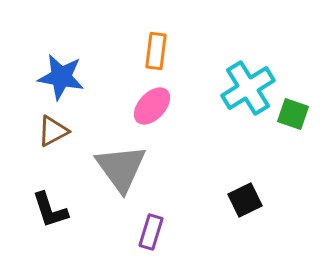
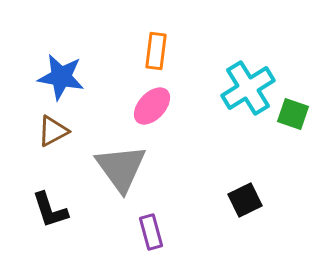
purple rectangle: rotated 32 degrees counterclockwise
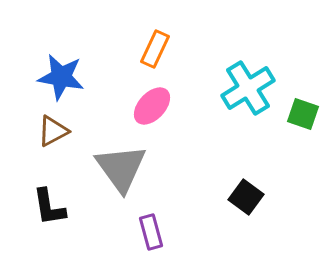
orange rectangle: moved 1 px left, 2 px up; rotated 18 degrees clockwise
green square: moved 10 px right
black square: moved 1 px right, 3 px up; rotated 28 degrees counterclockwise
black L-shape: moved 1 px left, 3 px up; rotated 9 degrees clockwise
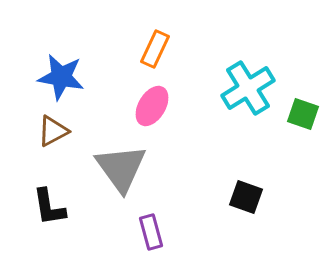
pink ellipse: rotated 12 degrees counterclockwise
black square: rotated 16 degrees counterclockwise
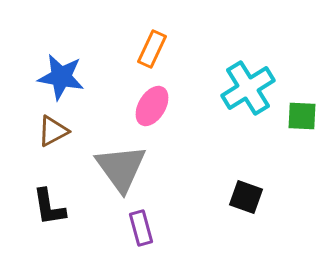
orange rectangle: moved 3 px left
green square: moved 1 px left, 2 px down; rotated 16 degrees counterclockwise
purple rectangle: moved 10 px left, 4 px up
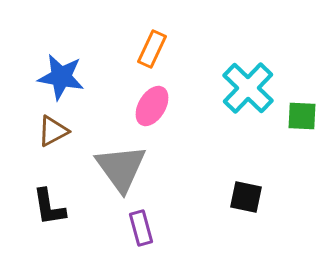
cyan cross: rotated 14 degrees counterclockwise
black square: rotated 8 degrees counterclockwise
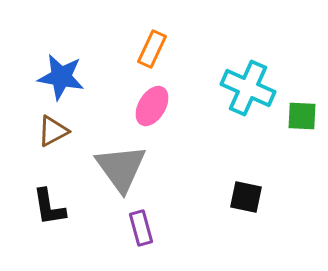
cyan cross: rotated 20 degrees counterclockwise
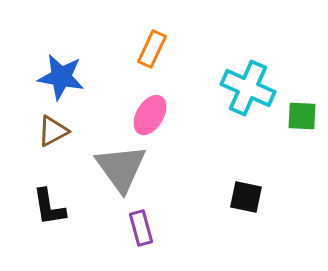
pink ellipse: moved 2 px left, 9 px down
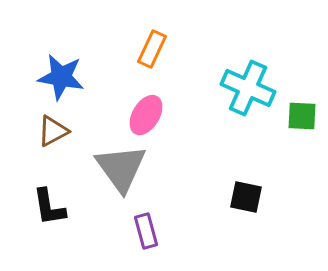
pink ellipse: moved 4 px left
purple rectangle: moved 5 px right, 3 px down
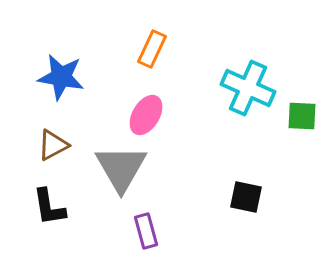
brown triangle: moved 14 px down
gray triangle: rotated 6 degrees clockwise
